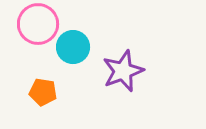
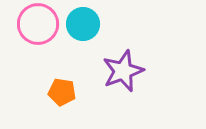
cyan circle: moved 10 px right, 23 px up
orange pentagon: moved 19 px right
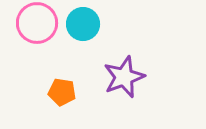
pink circle: moved 1 px left, 1 px up
purple star: moved 1 px right, 6 px down
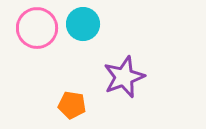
pink circle: moved 5 px down
orange pentagon: moved 10 px right, 13 px down
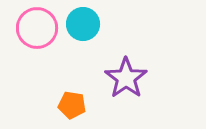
purple star: moved 2 px right, 1 px down; rotated 15 degrees counterclockwise
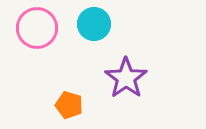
cyan circle: moved 11 px right
orange pentagon: moved 3 px left; rotated 8 degrees clockwise
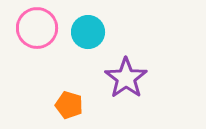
cyan circle: moved 6 px left, 8 px down
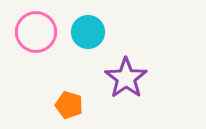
pink circle: moved 1 px left, 4 px down
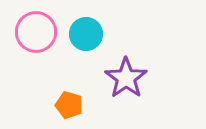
cyan circle: moved 2 px left, 2 px down
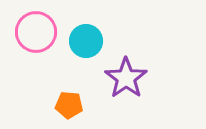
cyan circle: moved 7 px down
orange pentagon: rotated 12 degrees counterclockwise
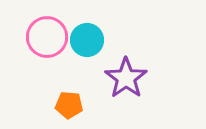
pink circle: moved 11 px right, 5 px down
cyan circle: moved 1 px right, 1 px up
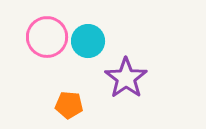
cyan circle: moved 1 px right, 1 px down
